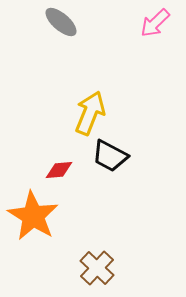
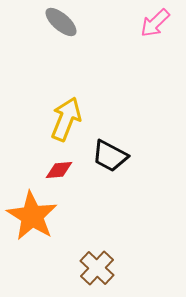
yellow arrow: moved 24 px left, 6 px down
orange star: moved 1 px left
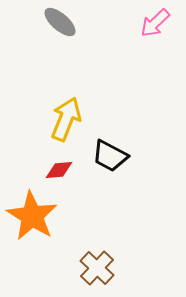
gray ellipse: moved 1 px left
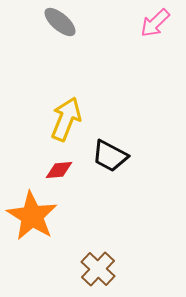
brown cross: moved 1 px right, 1 px down
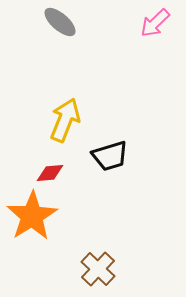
yellow arrow: moved 1 px left, 1 px down
black trapezoid: rotated 45 degrees counterclockwise
red diamond: moved 9 px left, 3 px down
orange star: rotated 9 degrees clockwise
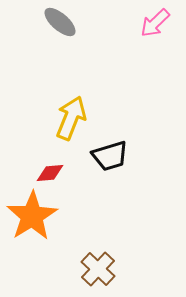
yellow arrow: moved 6 px right, 2 px up
